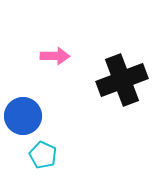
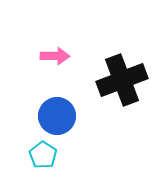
blue circle: moved 34 px right
cyan pentagon: rotated 8 degrees clockwise
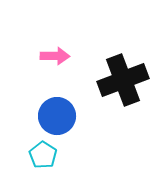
black cross: moved 1 px right
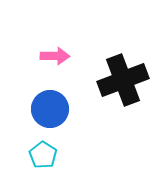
blue circle: moved 7 px left, 7 px up
